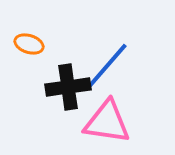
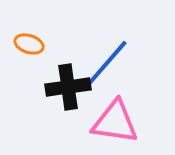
blue line: moved 3 px up
pink triangle: moved 8 px right
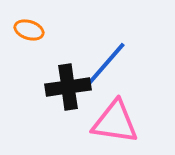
orange ellipse: moved 14 px up
blue line: moved 2 px left, 2 px down
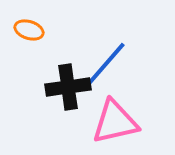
pink triangle: rotated 21 degrees counterclockwise
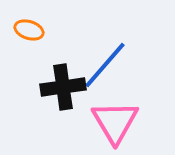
black cross: moved 5 px left
pink triangle: rotated 48 degrees counterclockwise
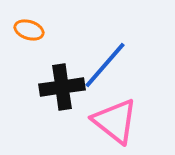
black cross: moved 1 px left
pink triangle: moved 1 px up; rotated 21 degrees counterclockwise
